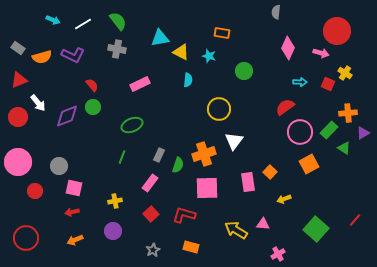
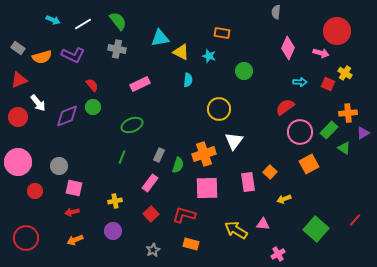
orange rectangle at (191, 247): moved 3 px up
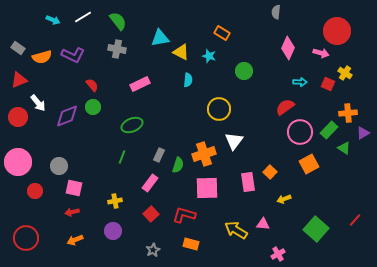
white line at (83, 24): moved 7 px up
orange rectangle at (222, 33): rotated 21 degrees clockwise
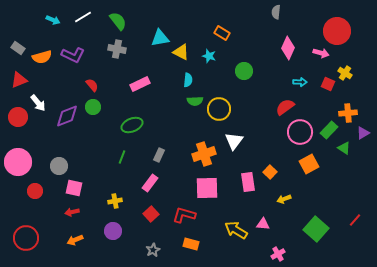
green semicircle at (178, 165): moved 17 px right, 64 px up; rotated 70 degrees clockwise
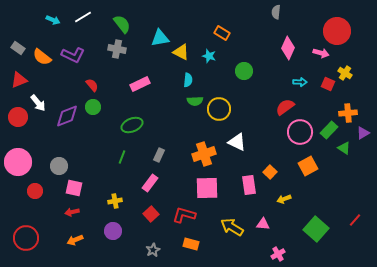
green semicircle at (118, 21): moved 4 px right, 3 px down
orange semicircle at (42, 57): rotated 54 degrees clockwise
white triangle at (234, 141): moved 3 px right, 1 px down; rotated 42 degrees counterclockwise
orange square at (309, 164): moved 1 px left, 2 px down
pink rectangle at (248, 182): moved 1 px right, 3 px down
yellow arrow at (236, 230): moved 4 px left, 3 px up
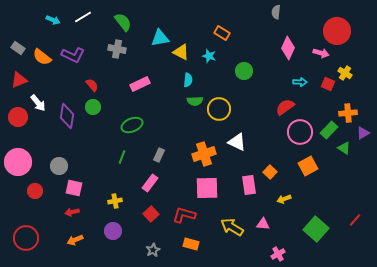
green semicircle at (122, 24): moved 1 px right, 2 px up
purple diamond at (67, 116): rotated 60 degrees counterclockwise
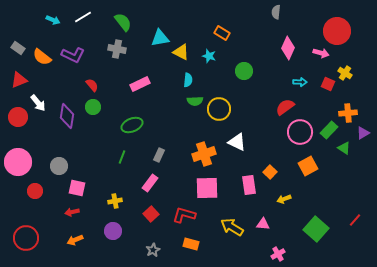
pink square at (74, 188): moved 3 px right
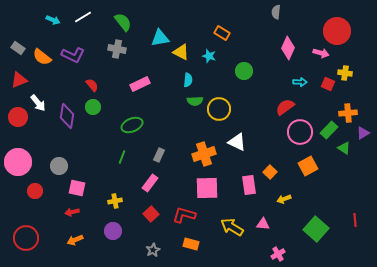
yellow cross at (345, 73): rotated 24 degrees counterclockwise
red line at (355, 220): rotated 48 degrees counterclockwise
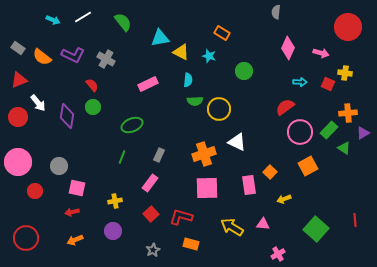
red circle at (337, 31): moved 11 px right, 4 px up
gray cross at (117, 49): moved 11 px left, 10 px down; rotated 18 degrees clockwise
pink rectangle at (140, 84): moved 8 px right
red L-shape at (184, 215): moved 3 px left, 2 px down
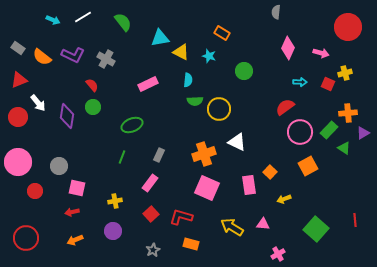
yellow cross at (345, 73): rotated 24 degrees counterclockwise
pink square at (207, 188): rotated 25 degrees clockwise
